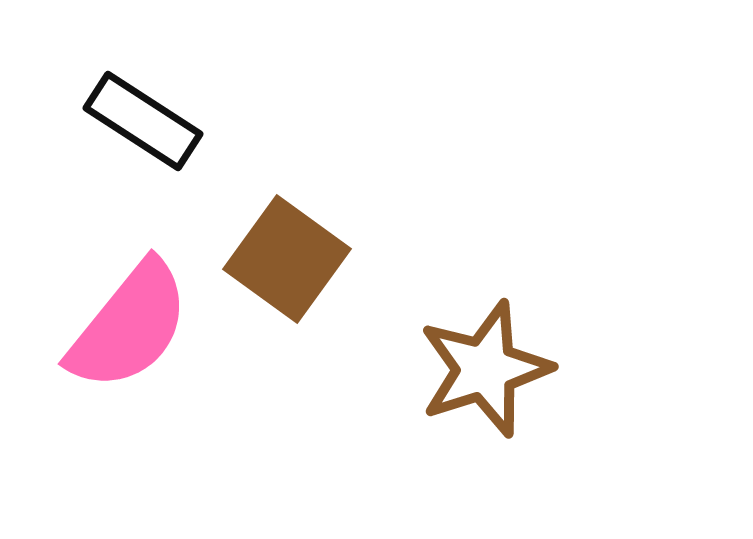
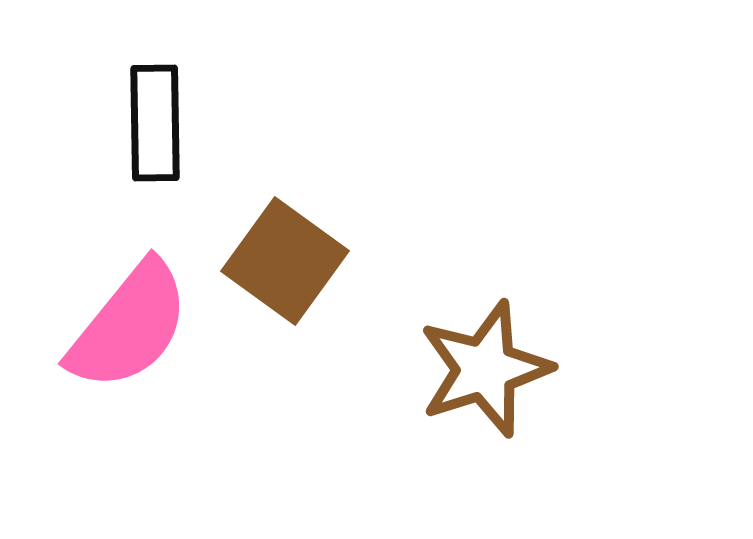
black rectangle: moved 12 px right, 2 px down; rotated 56 degrees clockwise
brown square: moved 2 px left, 2 px down
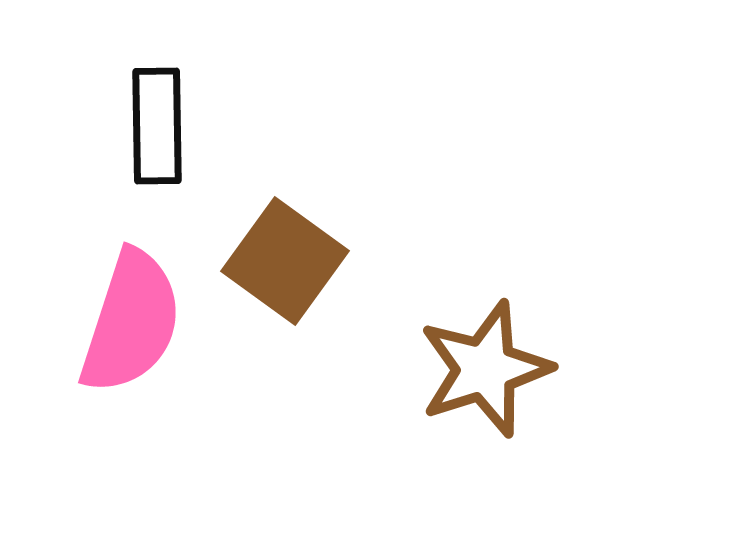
black rectangle: moved 2 px right, 3 px down
pink semicircle: moved 2 px right, 4 px up; rotated 21 degrees counterclockwise
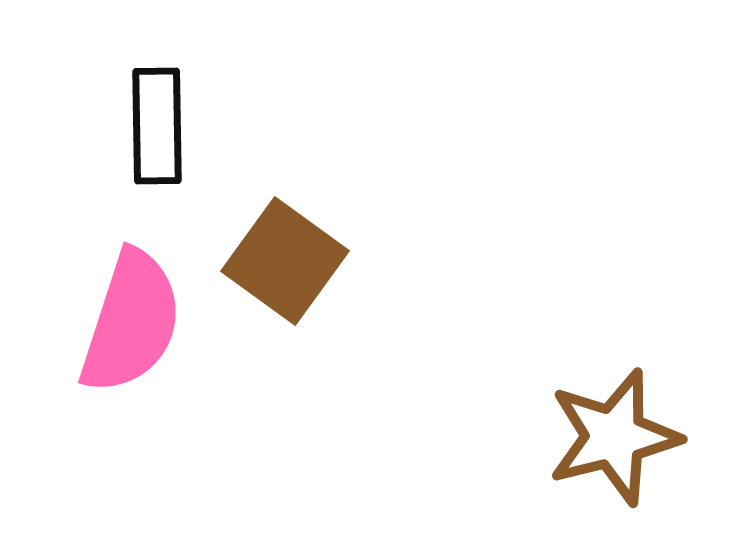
brown star: moved 129 px right, 68 px down; rotated 4 degrees clockwise
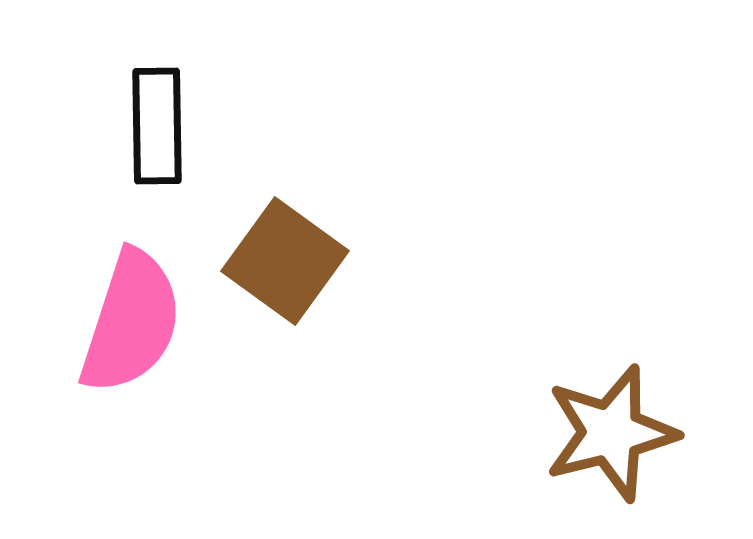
brown star: moved 3 px left, 4 px up
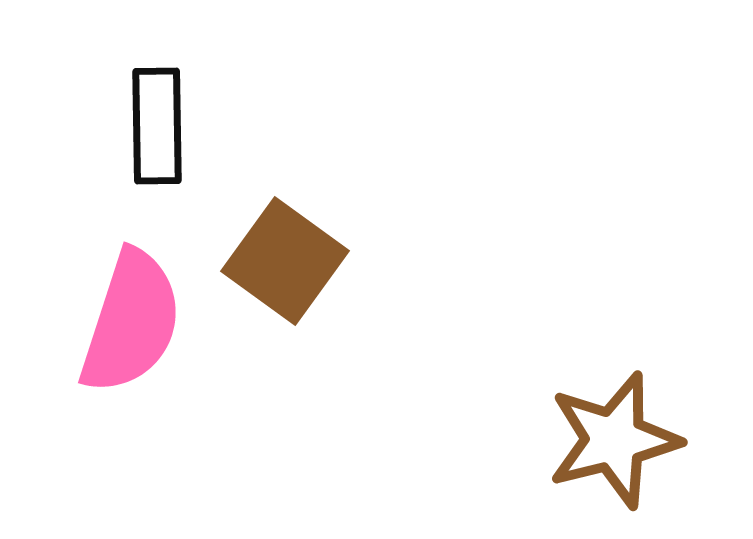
brown star: moved 3 px right, 7 px down
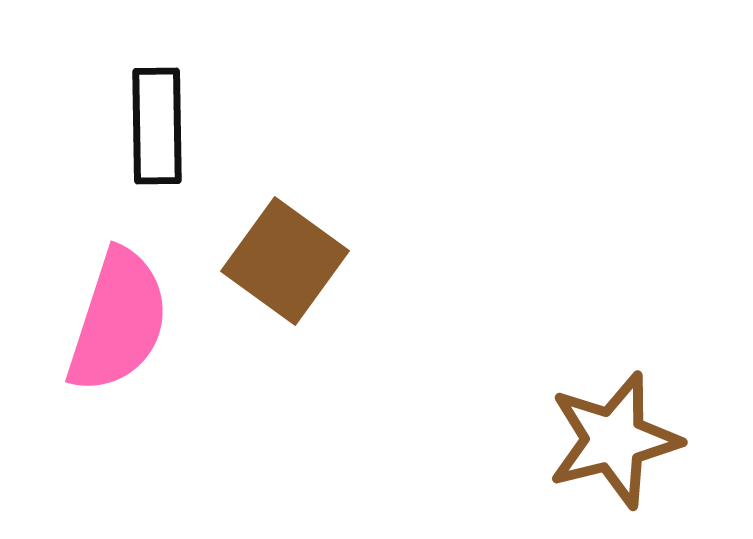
pink semicircle: moved 13 px left, 1 px up
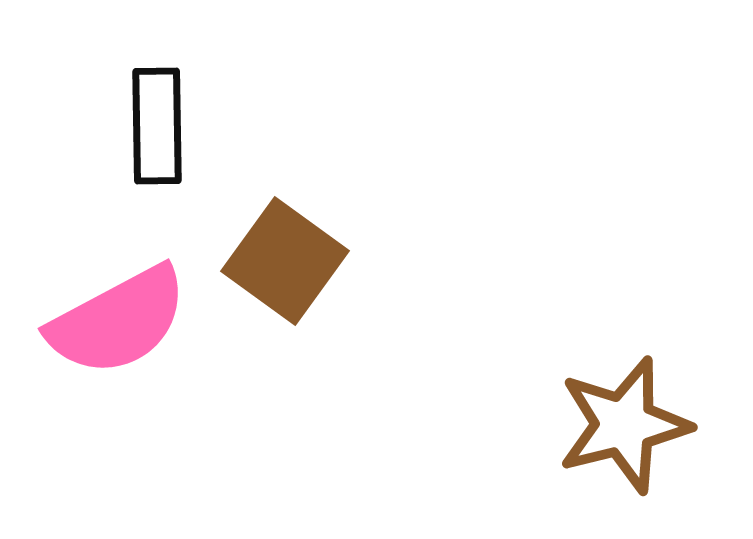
pink semicircle: rotated 44 degrees clockwise
brown star: moved 10 px right, 15 px up
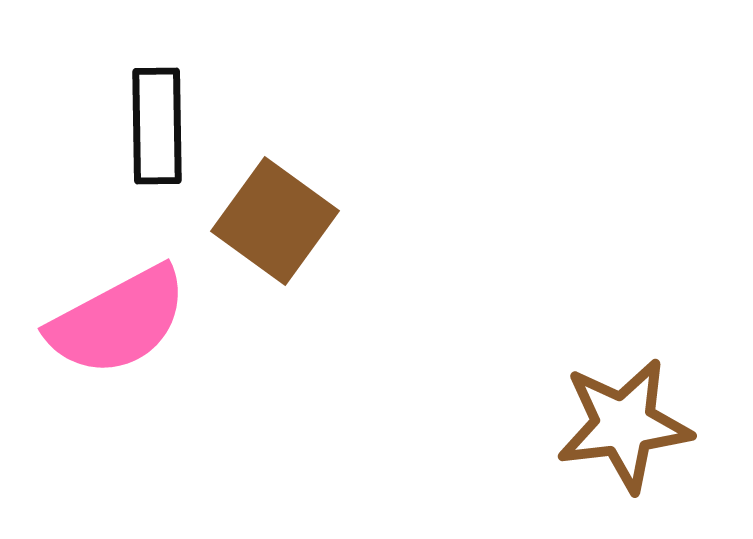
brown square: moved 10 px left, 40 px up
brown star: rotated 7 degrees clockwise
